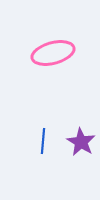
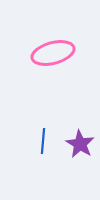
purple star: moved 1 px left, 2 px down
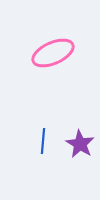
pink ellipse: rotated 9 degrees counterclockwise
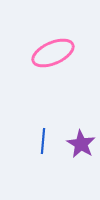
purple star: moved 1 px right
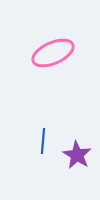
purple star: moved 4 px left, 11 px down
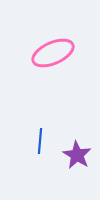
blue line: moved 3 px left
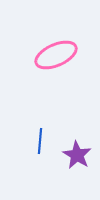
pink ellipse: moved 3 px right, 2 px down
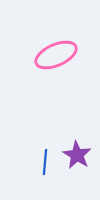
blue line: moved 5 px right, 21 px down
